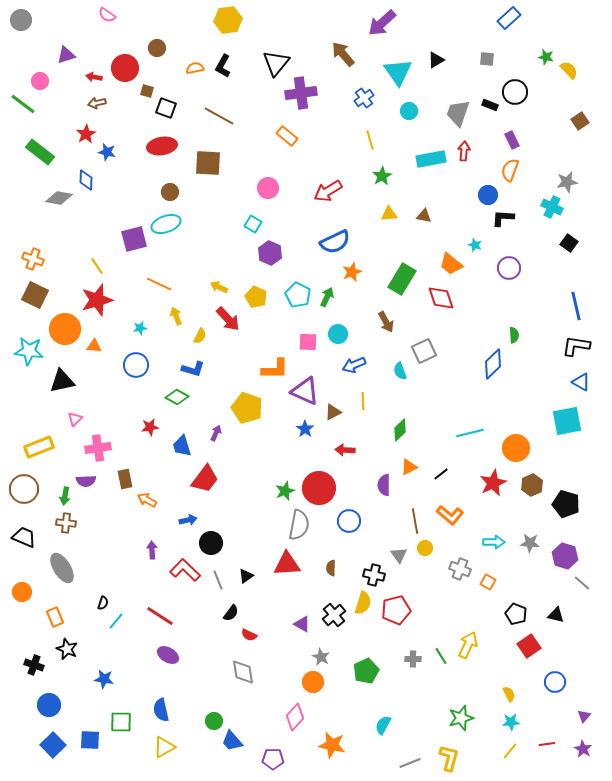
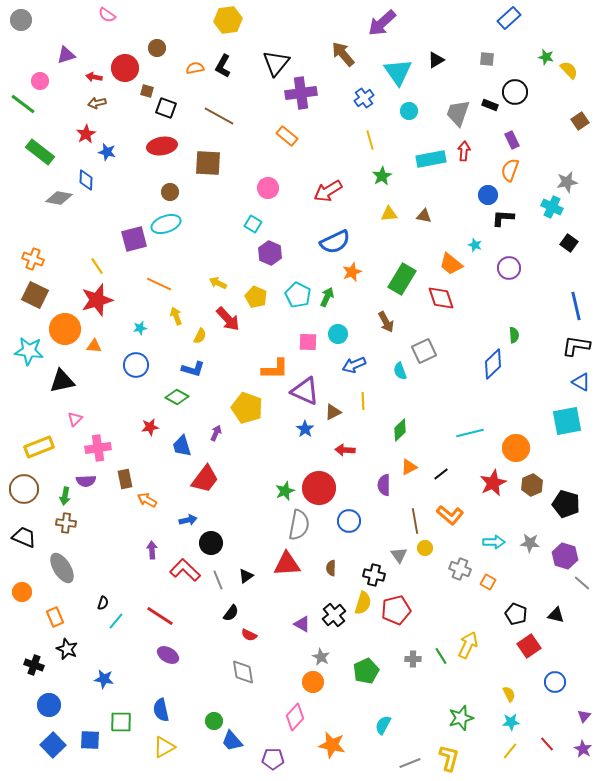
yellow arrow at (219, 287): moved 1 px left, 4 px up
red line at (547, 744): rotated 56 degrees clockwise
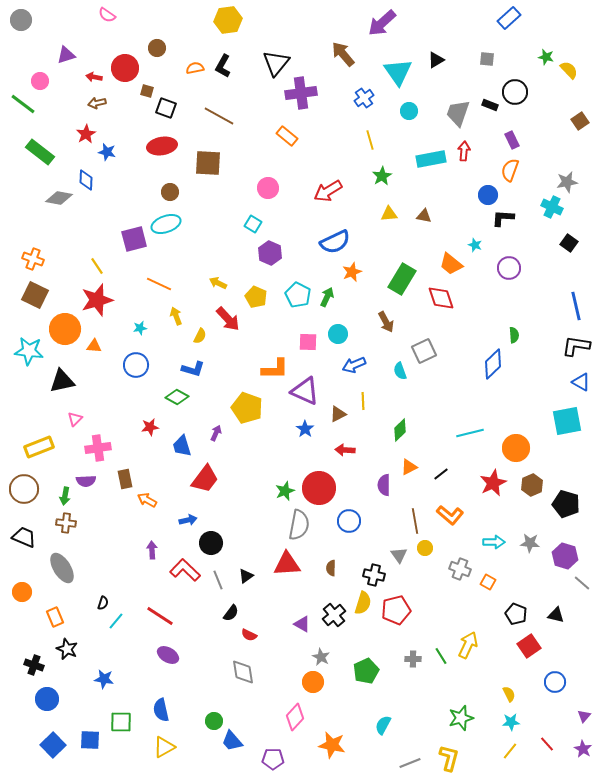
brown triangle at (333, 412): moved 5 px right, 2 px down
blue circle at (49, 705): moved 2 px left, 6 px up
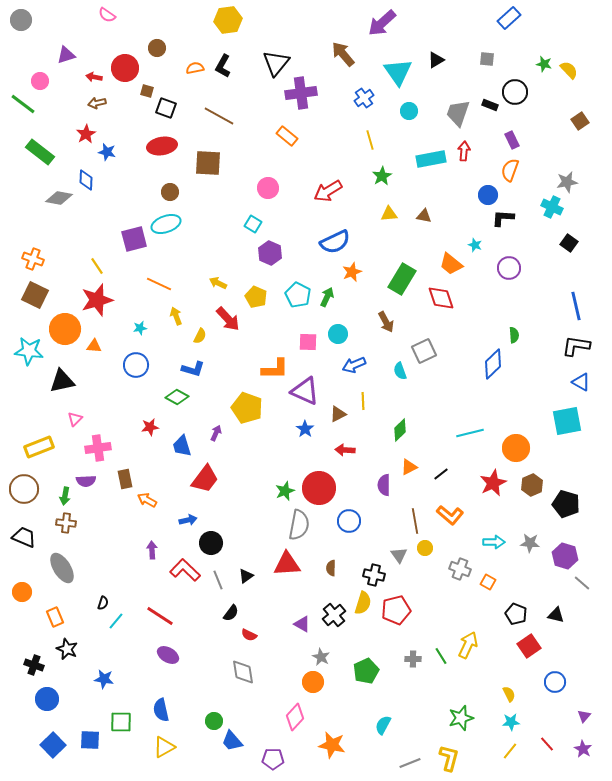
green star at (546, 57): moved 2 px left, 7 px down
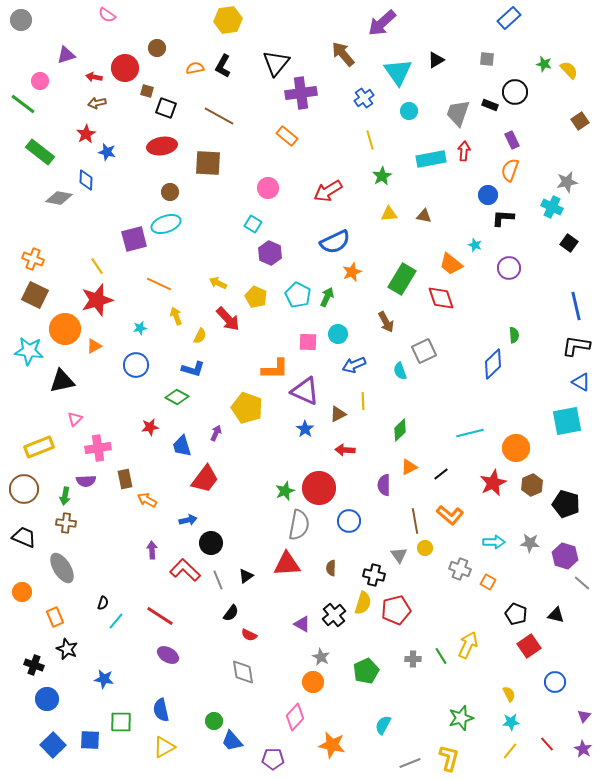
orange triangle at (94, 346): rotated 35 degrees counterclockwise
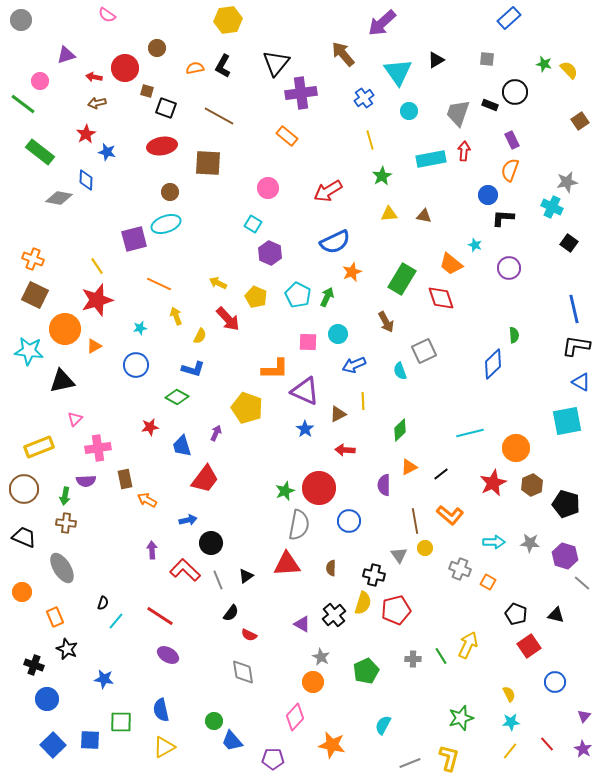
blue line at (576, 306): moved 2 px left, 3 px down
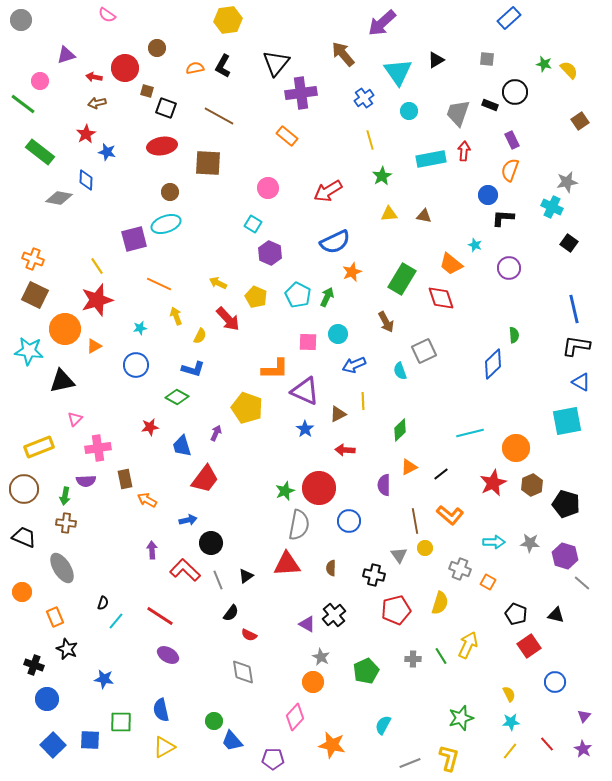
yellow semicircle at (363, 603): moved 77 px right
purple triangle at (302, 624): moved 5 px right
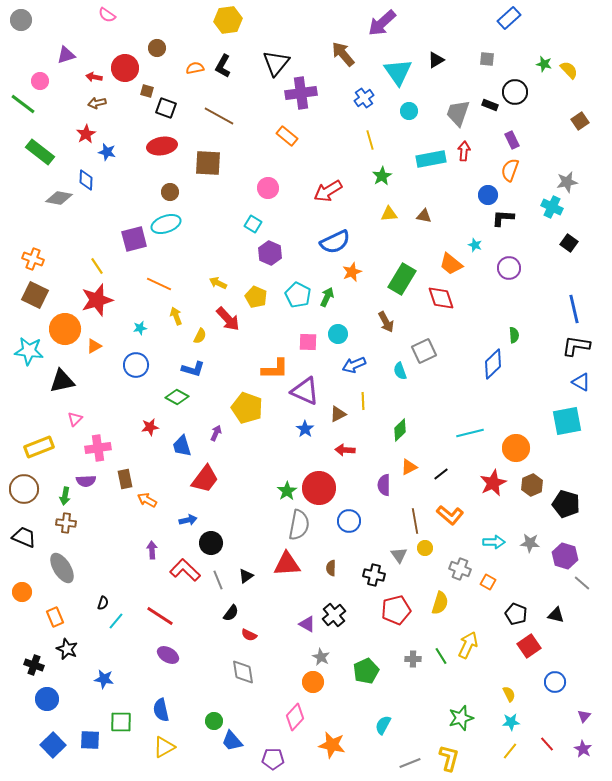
green star at (285, 491): moved 2 px right; rotated 12 degrees counterclockwise
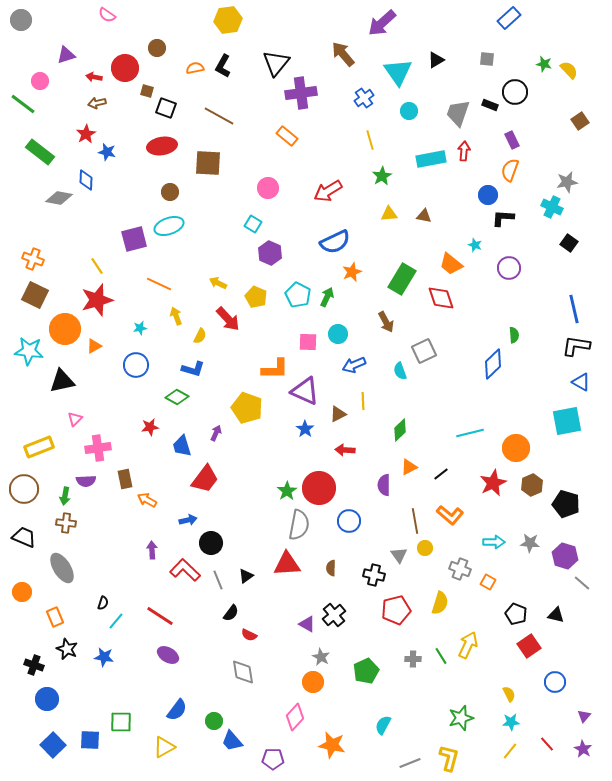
cyan ellipse at (166, 224): moved 3 px right, 2 px down
blue star at (104, 679): moved 22 px up
blue semicircle at (161, 710): moved 16 px right; rotated 130 degrees counterclockwise
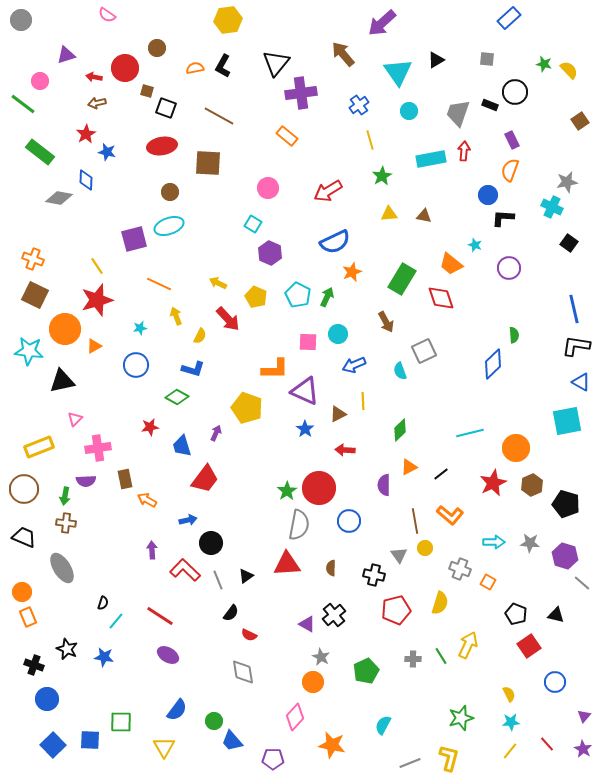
blue cross at (364, 98): moved 5 px left, 7 px down
orange rectangle at (55, 617): moved 27 px left
yellow triangle at (164, 747): rotated 30 degrees counterclockwise
